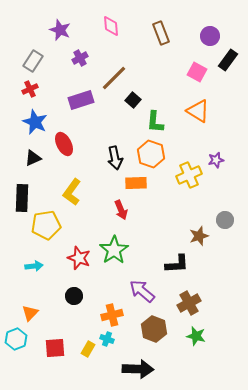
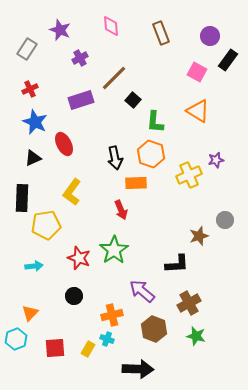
gray rectangle at (33, 61): moved 6 px left, 12 px up
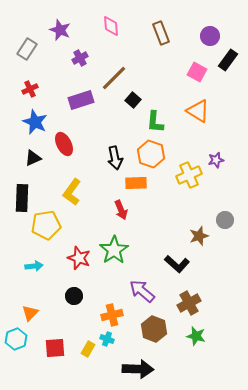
black L-shape at (177, 264): rotated 45 degrees clockwise
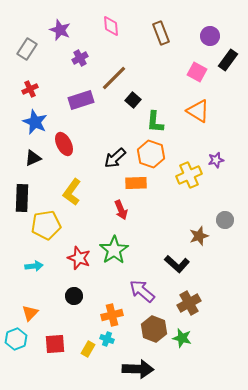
black arrow at (115, 158): rotated 60 degrees clockwise
green star at (196, 336): moved 14 px left, 2 px down
red square at (55, 348): moved 4 px up
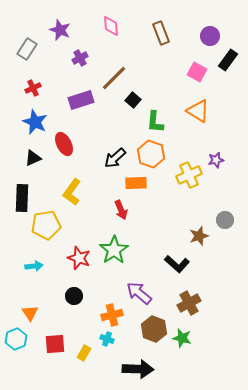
red cross at (30, 89): moved 3 px right, 1 px up
purple arrow at (142, 291): moved 3 px left, 2 px down
orange triangle at (30, 313): rotated 18 degrees counterclockwise
yellow rectangle at (88, 349): moved 4 px left, 4 px down
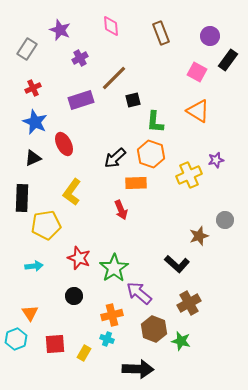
black square at (133, 100): rotated 35 degrees clockwise
green star at (114, 250): moved 18 px down
green star at (182, 338): moved 1 px left, 3 px down
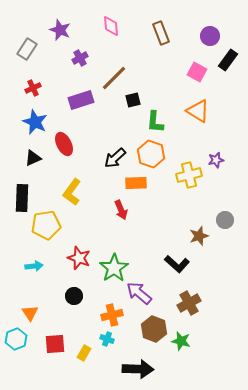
yellow cross at (189, 175): rotated 10 degrees clockwise
